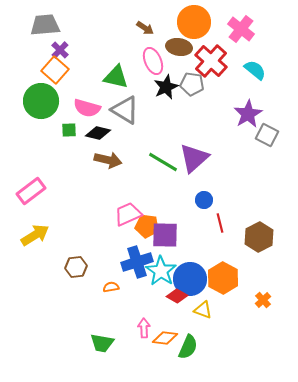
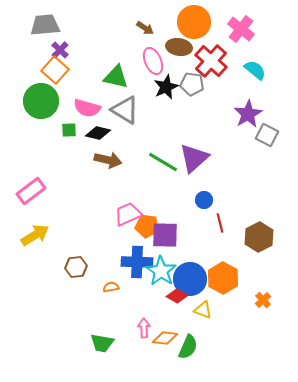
blue cross at (137, 262): rotated 20 degrees clockwise
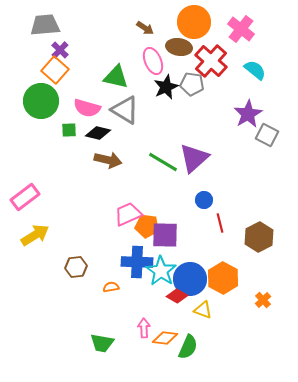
pink rectangle at (31, 191): moved 6 px left, 6 px down
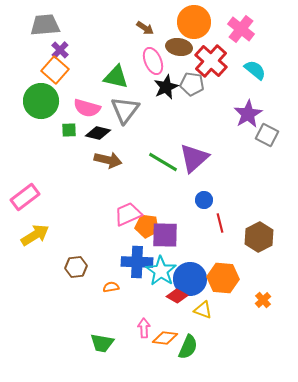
gray triangle at (125, 110): rotated 36 degrees clockwise
orange hexagon at (223, 278): rotated 24 degrees counterclockwise
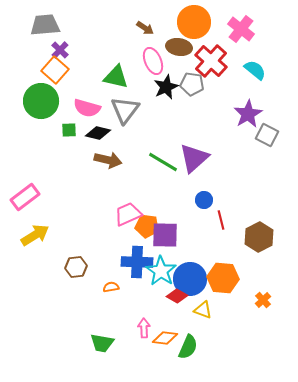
red line at (220, 223): moved 1 px right, 3 px up
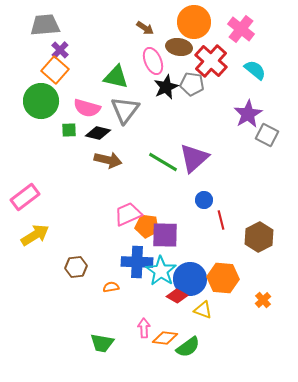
green semicircle at (188, 347): rotated 30 degrees clockwise
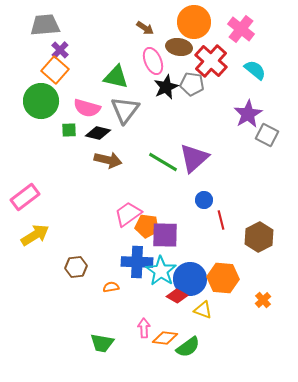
pink trapezoid at (128, 214): rotated 12 degrees counterclockwise
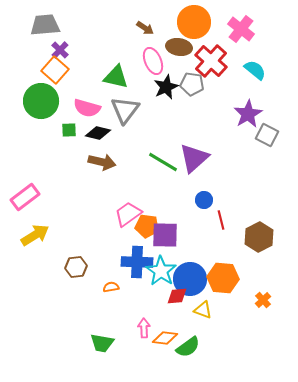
brown arrow at (108, 160): moved 6 px left, 2 px down
red diamond at (177, 296): rotated 35 degrees counterclockwise
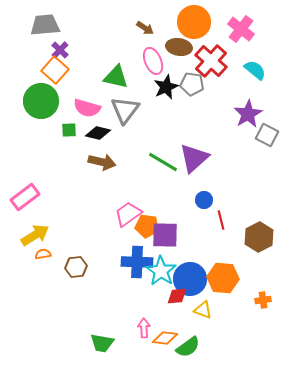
orange semicircle at (111, 287): moved 68 px left, 33 px up
orange cross at (263, 300): rotated 35 degrees clockwise
